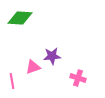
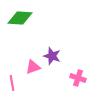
purple star: rotated 24 degrees clockwise
pink line: moved 2 px down
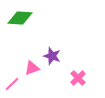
pink triangle: moved 1 px left, 1 px down
pink cross: rotated 28 degrees clockwise
pink line: moved 1 px down; rotated 56 degrees clockwise
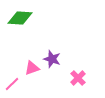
purple star: moved 3 px down
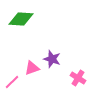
green diamond: moved 1 px right, 1 px down
pink cross: rotated 14 degrees counterclockwise
pink line: moved 2 px up
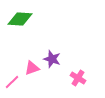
green diamond: moved 1 px left
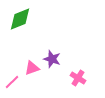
green diamond: rotated 25 degrees counterclockwise
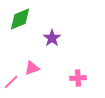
purple star: moved 21 px up; rotated 18 degrees clockwise
pink cross: rotated 35 degrees counterclockwise
pink line: moved 1 px left
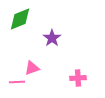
pink line: moved 6 px right; rotated 42 degrees clockwise
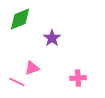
pink line: rotated 28 degrees clockwise
